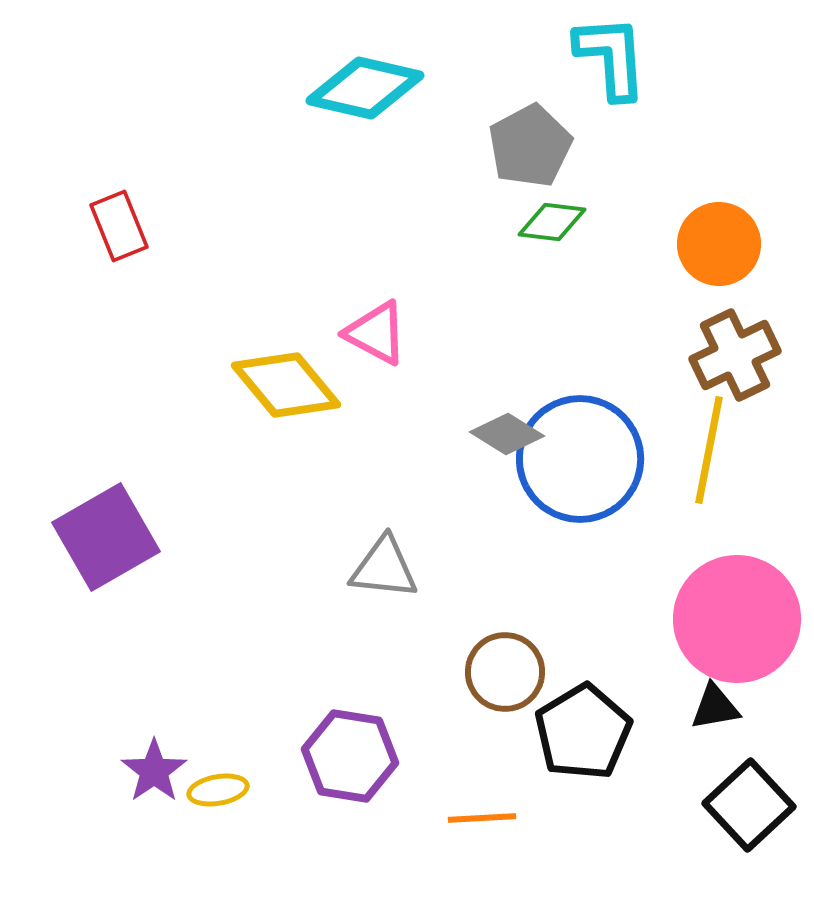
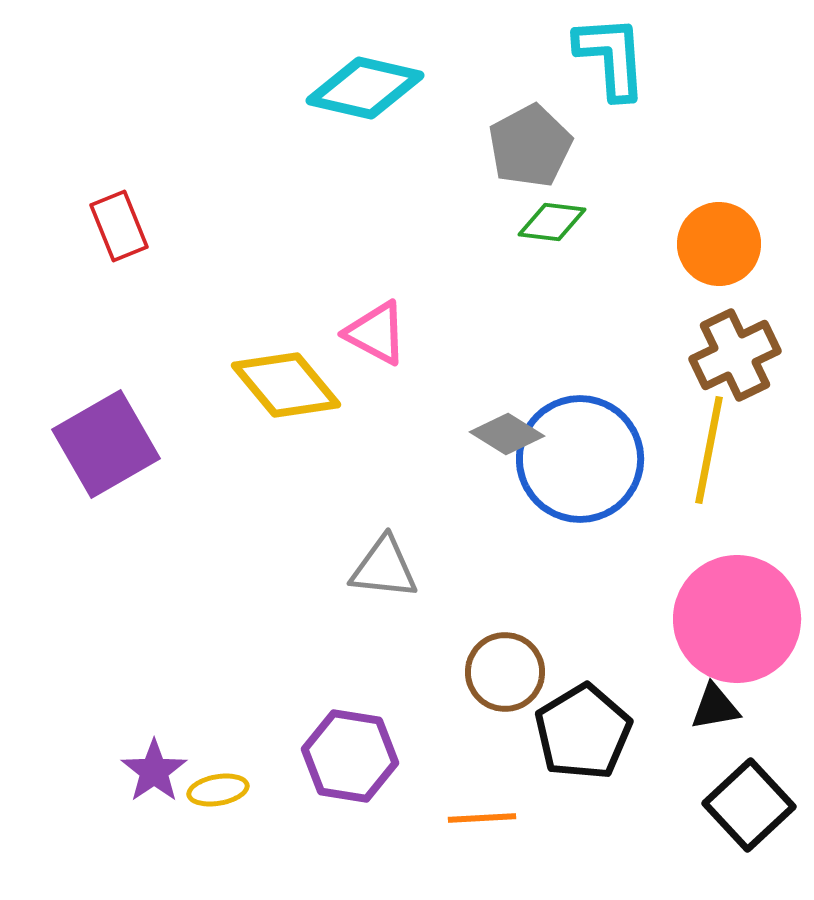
purple square: moved 93 px up
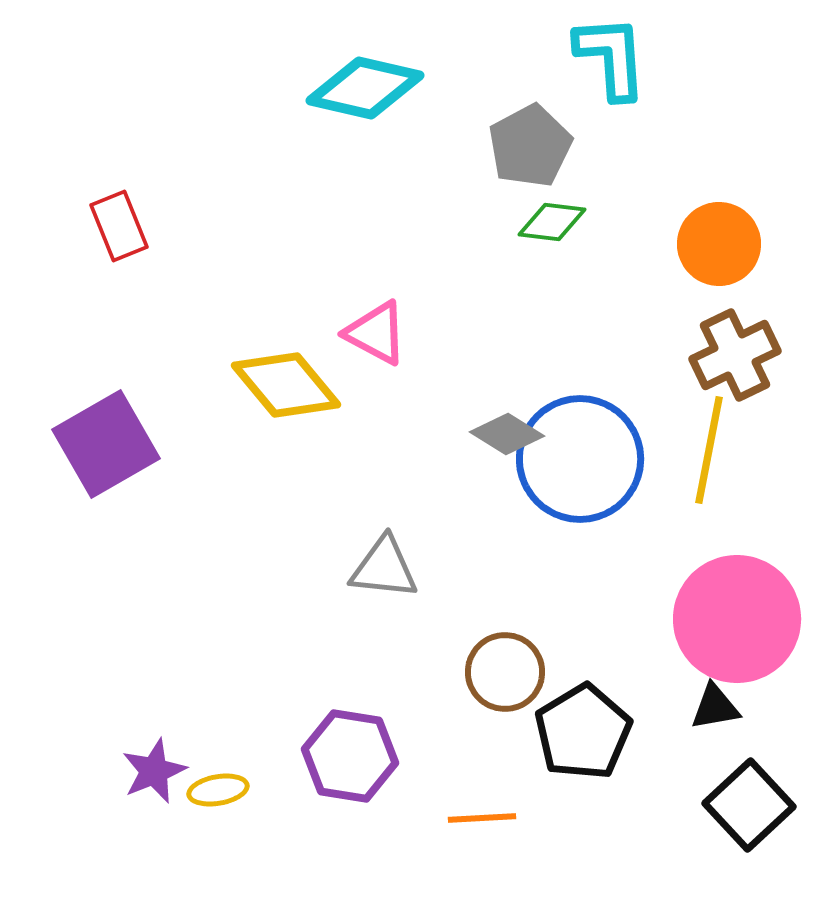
purple star: rotated 12 degrees clockwise
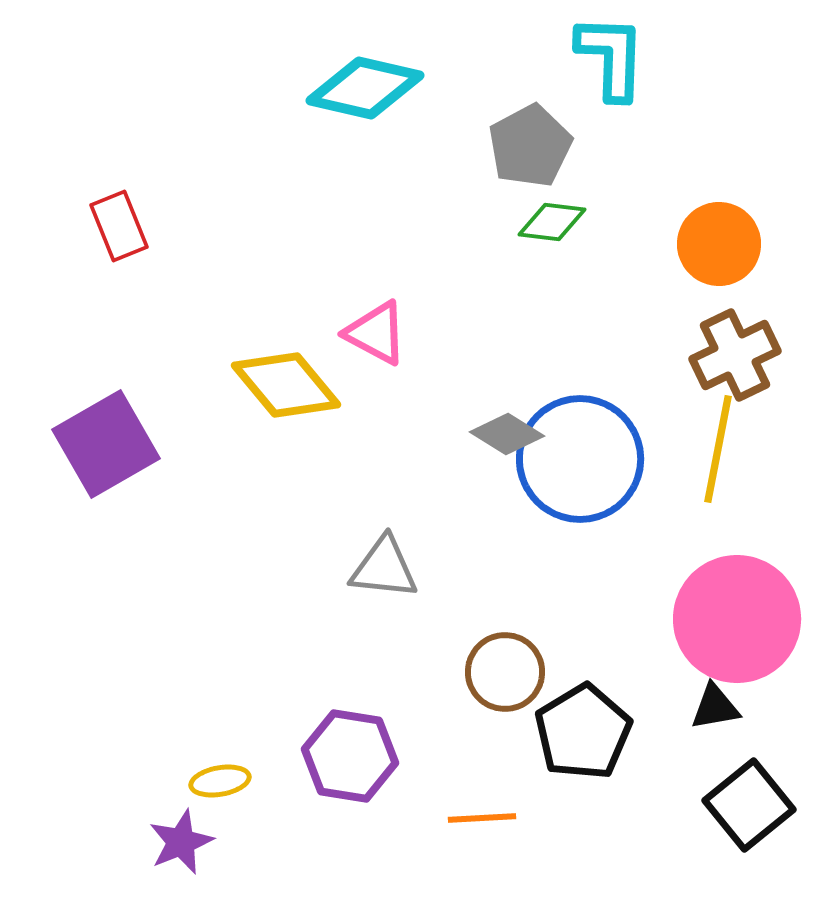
cyan L-shape: rotated 6 degrees clockwise
yellow line: moved 9 px right, 1 px up
purple star: moved 27 px right, 71 px down
yellow ellipse: moved 2 px right, 9 px up
black square: rotated 4 degrees clockwise
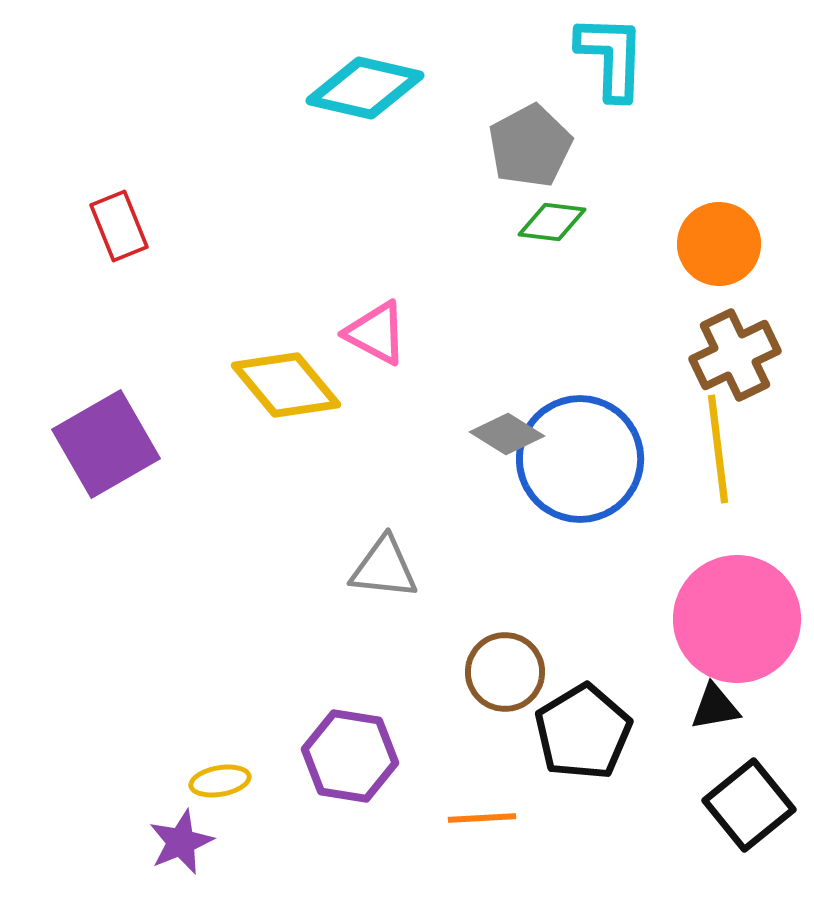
yellow line: rotated 18 degrees counterclockwise
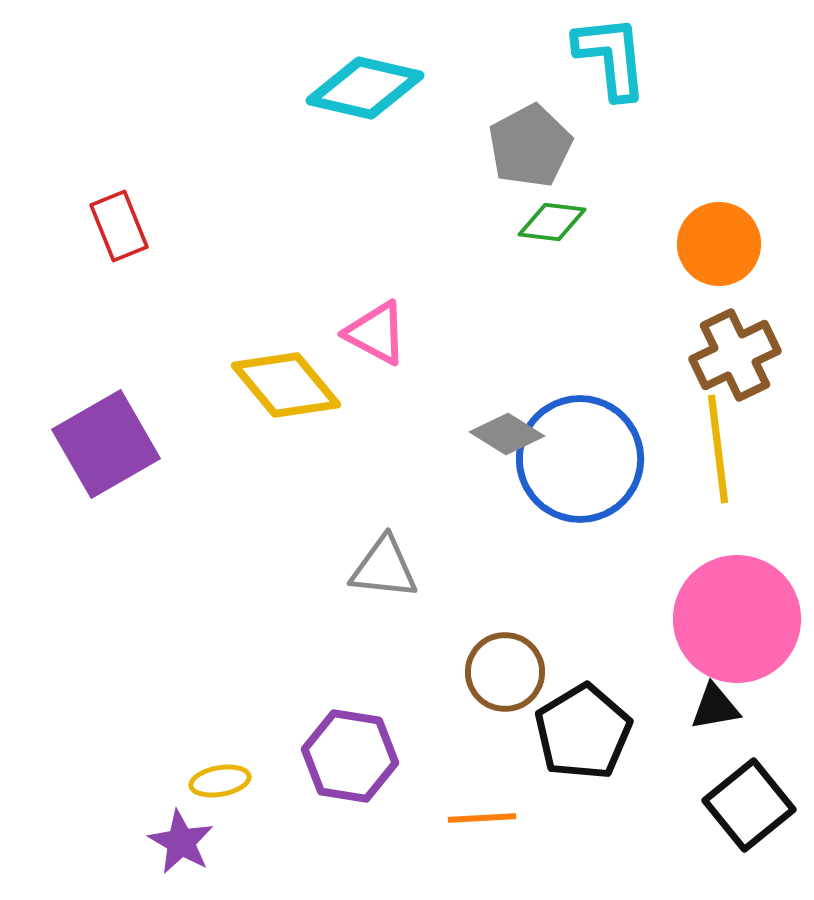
cyan L-shape: rotated 8 degrees counterclockwise
purple star: rotated 20 degrees counterclockwise
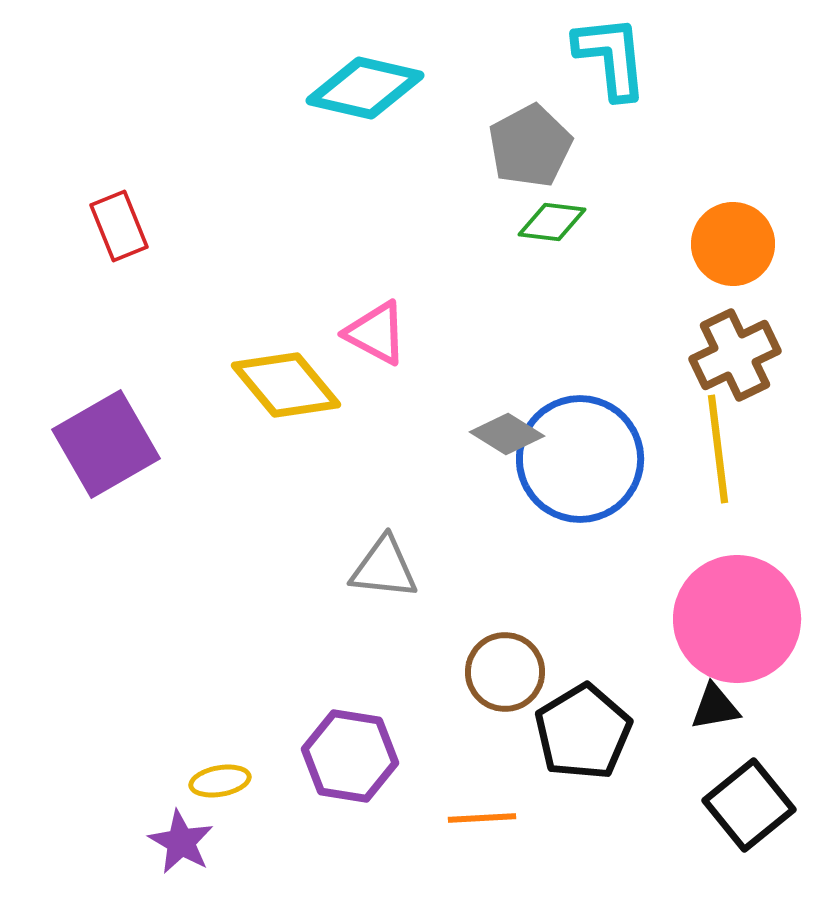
orange circle: moved 14 px right
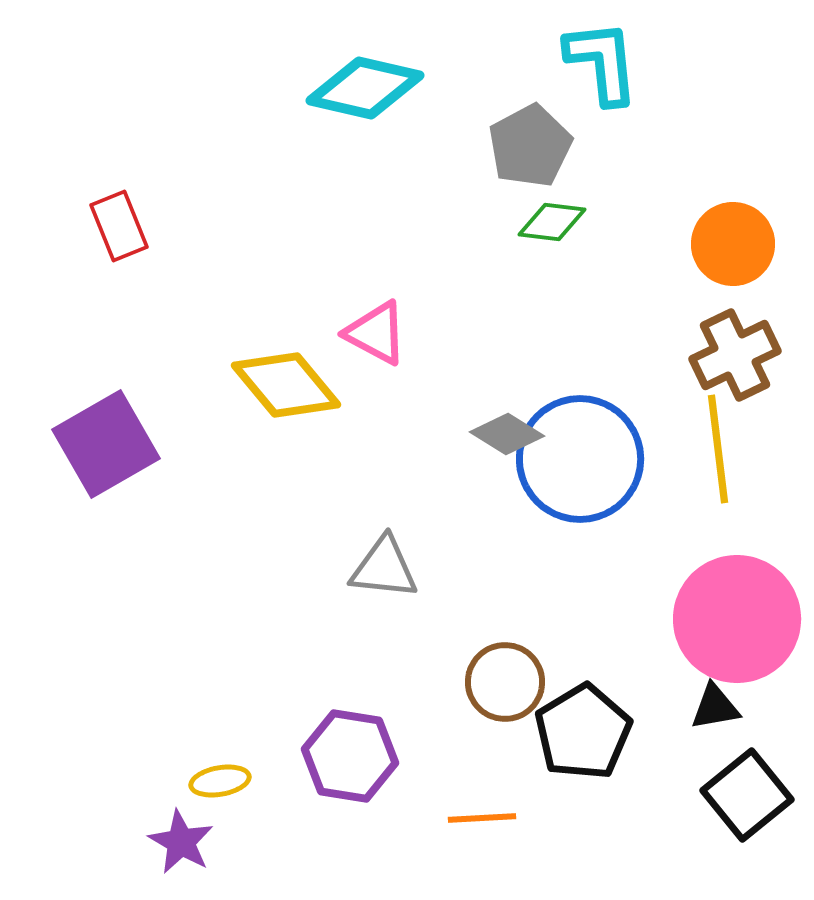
cyan L-shape: moved 9 px left, 5 px down
brown circle: moved 10 px down
black square: moved 2 px left, 10 px up
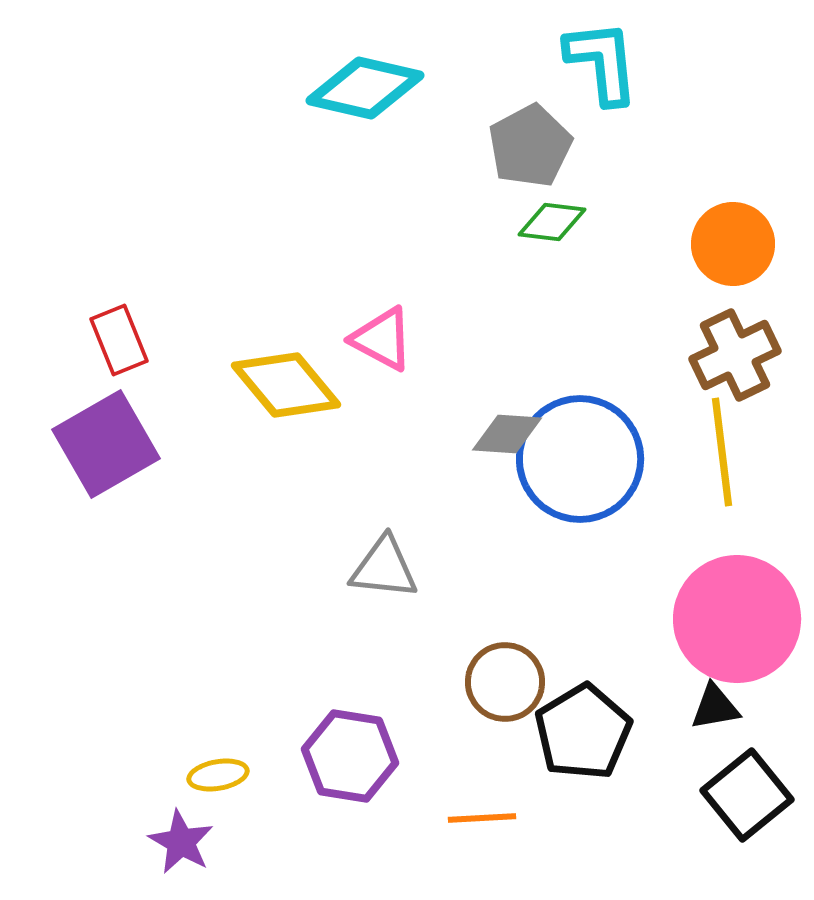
red rectangle: moved 114 px down
pink triangle: moved 6 px right, 6 px down
gray diamond: rotated 28 degrees counterclockwise
yellow line: moved 4 px right, 3 px down
yellow ellipse: moved 2 px left, 6 px up
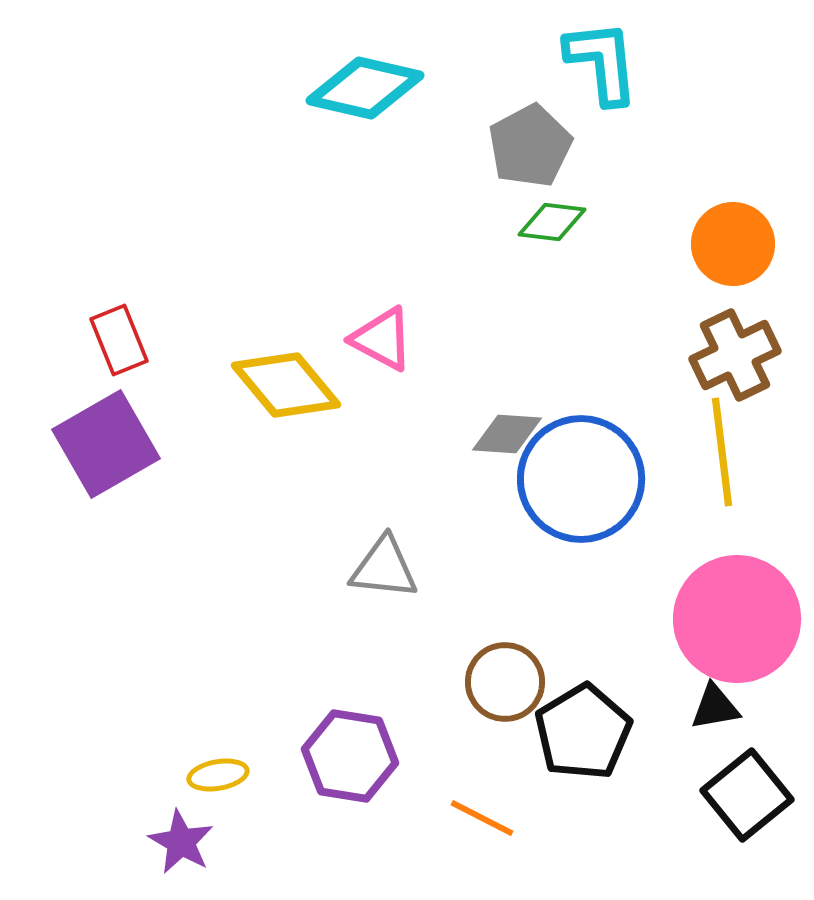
blue circle: moved 1 px right, 20 px down
orange line: rotated 30 degrees clockwise
